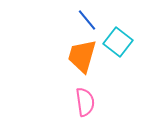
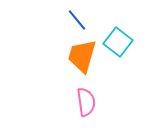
blue line: moved 10 px left
pink semicircle: moved 1 px right
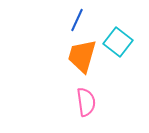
blue line: rotated 65 degrees clockwise
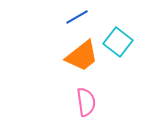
blue line: moved 3 px up; rotated 35 degrees clockwise
orange trapezoid: rotated 144 degrees counterclockwise
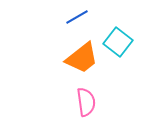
orange trapezoid: moved 2 px down
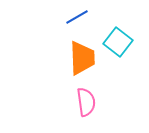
orange trapezoid: rotated 54 degrees counterclockwise
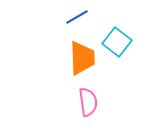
cyan square: moved 1 px left
pink semicircle: moved 2 px right
